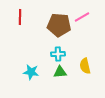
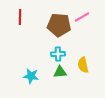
yellow semicircle: moved 2 px left, 1 px up
cyan star: moved 4 px down
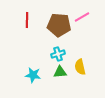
red line: moved 7 px right, 3 px down
cyan cross: rotated 16 degrees counterclockwise
yellow semicircle: moved 3 px left, 2 px down
cyan star: moved 2 px right, 1 px up
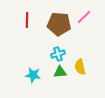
pink line: moved 2 px right; rotated 14 degrees counterclockwise
brown pentagon: moved 1 px up
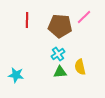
brown pentagon: moved 1 px right, 2 px down
cyan cross: rotated 16 degrees counterclockwise
cyan star: moved 17 px left
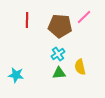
green triangle: moved 1 px left, 1 px down
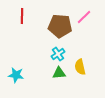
red line: moved 5 px left, 4 px up
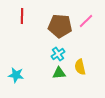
pink line: moved 2 px right, 4 px down
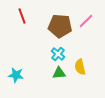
red line: rotated 21 degrees counterclockwise
cyan cross: rotated 16 degrees counterclockwise
